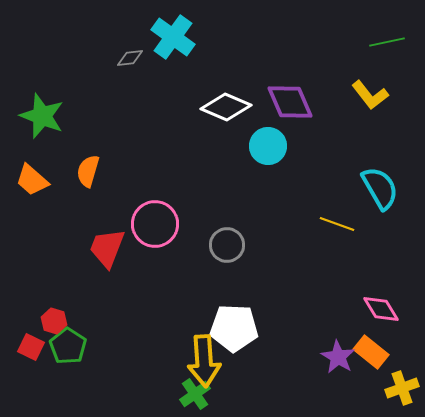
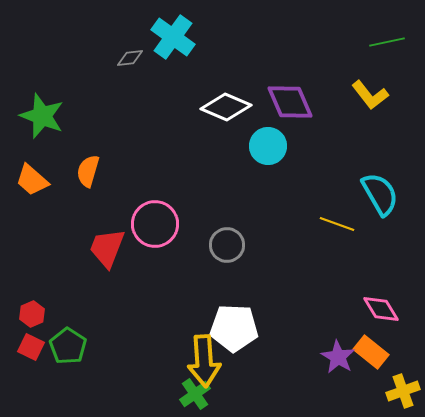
cyan semicircle: moved 6 px down
red hexagon: moved 22 px left, 7 px up; rotated 20 degrees clockwise
yellow cross: moved 1 px right, 3 px down
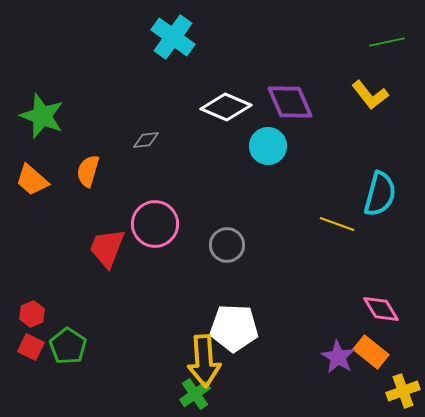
gray diamond: moved 16 px right, 82 px down
cyan semicircle: rotated 45 degrees clockwise
